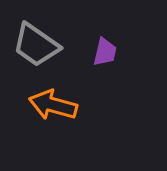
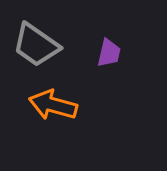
purple trapezoid: moved 4 px right, 1 px down
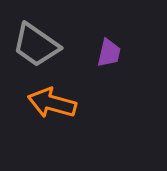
orange arrow: moved 1 px left, 2 px up
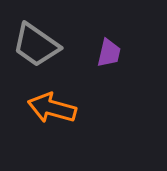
orange arrow: moved 5 px down
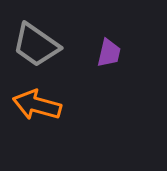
orange arrow: moved 15 px left, 3 px up
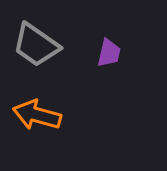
orange arrow: moved 10 px down
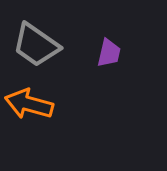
orange arrow: moved 8 px left, 11 px up
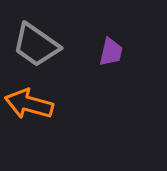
purple trapezoid: moved 2 px right, 1 px up
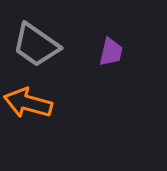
orange arrow: moved 1 px left, 1 px up
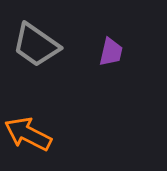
orange arrow: moved 31 px down; rotated 12 degrees clockwise
